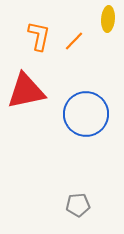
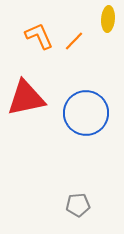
orange L-shape: rotated 36 degrees counterclockwise
red triangle: moved 7 px down
blue circle: moved 1 px up
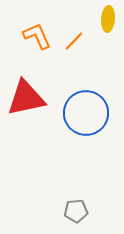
orange L-shape: moved 2 px left
gray pentagon: moved 2 px left, 6 px down
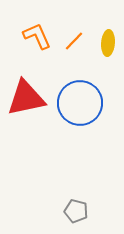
yellow ellipse: moved 24 px down
blue circle: moved 6 px left, 10 px up
gray pentagon: rotated 20 degrees clockwise
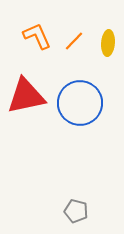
red triangle: moved 2 px up
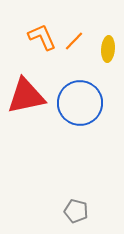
orange L-shape: moved 5 px right, 1 px down
yellow ellipse: moved 6 px down
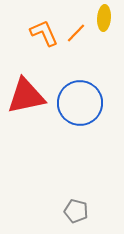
orange L-shape: moved 2 px right, 4 px up
orange line: moved 2 px right, 8 px up
yellow ellipse: moved 4 px left, 31 px up
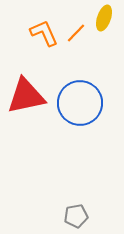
yellow ellipse: rotated 15 degrees clockwise
gray pentagon: moved 5 px down; rotated 25 degrees counterclockwise
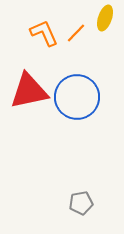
yellow ellipse: moved 1 px right
red triangle: moved 3 px right, 5 px up
blue circle: moved 3 px left, 6 px up
gray pentagon: moved 5 px right, 13 px up
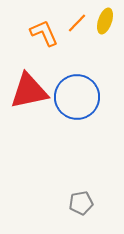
yellow ellipse: moved 3 px down
orange line: moved 1 px right, 10 px up
